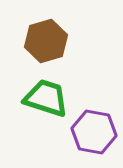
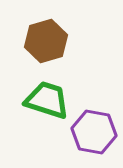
green trapezoid: moved 1 px right, 2 px down
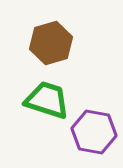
brown hexagon: moved 5 px right, 2 px down
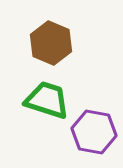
brown hexagon: rotated 21 degrees counterclockwise
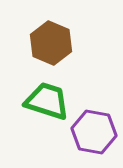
green trapezoid: moved 1 px down
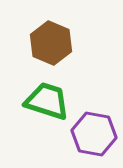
purple hexagon: moved 2 px down
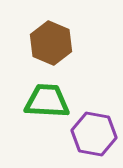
green trapezoid: rotated 15 degrees counterclockwise
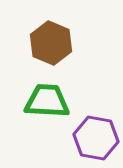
purple hexagon: moved 2 px right, 4 px down
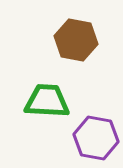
brown hexagon: moved 25 px right, 3 px up; rotated 12 degrees counterclockwise
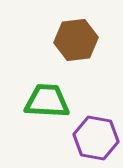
brown hexagon: rotated 18 degrees counterclockwise
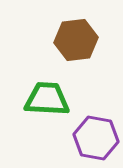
green trapezoid: moved 2 px up
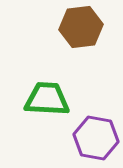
brown hexagon: moved 5 px right, 13 px up
